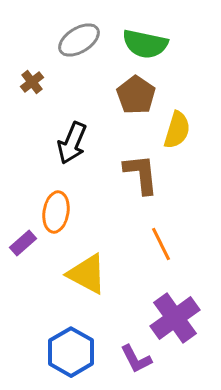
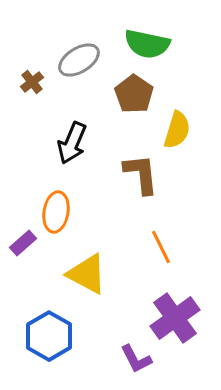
gray ellipse: moved 20 px down
green semicircle: moved 2 px right
brown pentagon: moved 2 px left, 1 px up
orange line: moved 3 px down
blue hexagon: moved 22 px left, 16 px up
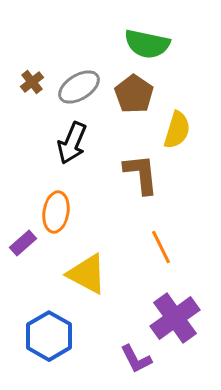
gray ellipse: moved 27 px down
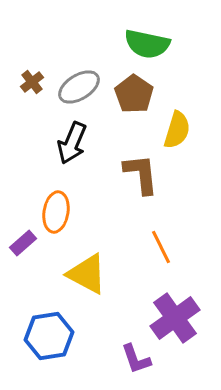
blue hexagon: rotated 21 degrees clockwise
purple L-shape: rotated 8 degrees clockwise
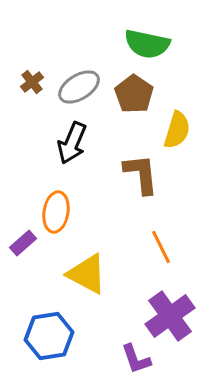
purple cross: moved 5 px left, 2 px up
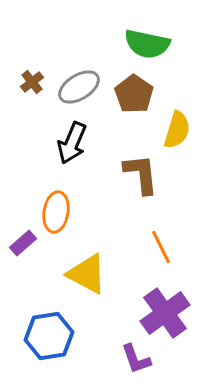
purple cross: moved 5 px left, 3 px up
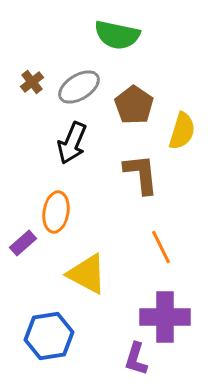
green semicircle: moved 30 px left, 9 px up
brown pentagon: moved 11 px down
yellow semicircle: moved 5 px right, 1 px down
purple cross: moved 4 px down; rotated 36 degrees clockwise
purple L-shape: rotated 36 degrees clockwise
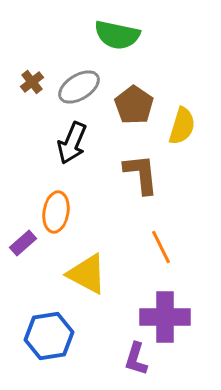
yellow semicircle: moved 5 px up
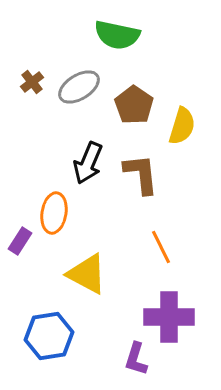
black arrow: moved 16 px right, 20 px down
orange ellipse: moved 2 px left, 1 px down
purple rectangle: moved 3 px left, 2 px up; rotated 16 degrees counterclockwise
purple cross: moved 4 px right
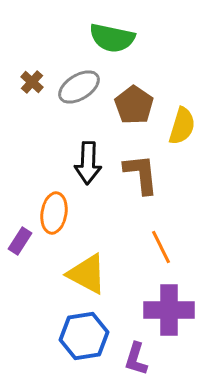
green semicircle: moved 5 px left, 3 px down
brown cross: rotated 10 degrees counterclockwise
black arrow: rotated 21 degrees counterclockwise
purple cross: moved 7 px up
blue hexagon: moved 35 px right
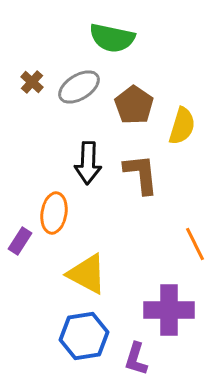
orange line: moved 34 px right, 3 px up
